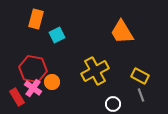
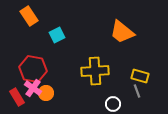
orange rectangle: moved 7 px left, 3 px up; rotated 48 degrees counterclockwise
orange trapezoid: rotated 20 degrees counterclockwise
yellow cross: rotated 24 degrees clockwise
yellow rectangle: rotated 12 degrees counterclockwise
orange circle: moved 6 px left, 11 px down
gray line: moved 4 px left, 4 px up
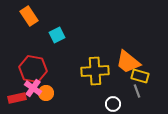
orange trapezoid: moved 6 px right, 30 px down
red rectangle: moved 1 px down; rotated 72 degrees counterclockwise
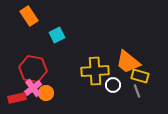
pink cross: rotated 18 degrees clockwise
white circle: moved 19 px up
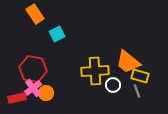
orange rectangle: moved 6 px right, 2 px up
cyan square: moved 1 px up
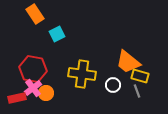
yellow cross: moved 13 px left, 3 px down; rotated 12 degrees clockwise
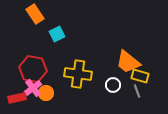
yellow cross: moved 4 px left
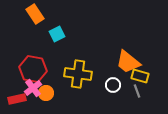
red rectangle: moved 1 px down
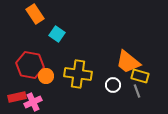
cyan square: rotated 28 degrees counterclockwise
red hexagon: moved 3 px left, 4 px up
pink cross: moved 14 px down; rotated 12 degrees clockwise
orange circle: moved 17 px up
red rectangle: moved 2 px up
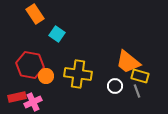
white circle: moved 2 px right, 1 px down
